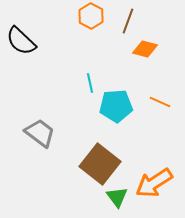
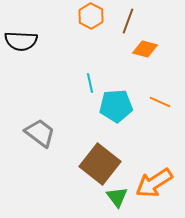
black semicircle: rotated 40 degrees counterclockwise
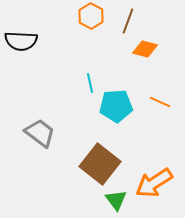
green triangle: moved 1 px left, 3 px down
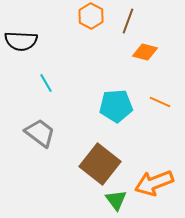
orange diamond: moved 3 px down
cyan line: moved 44 px left; rotated 18 degrees counterclockwise
orange arrow: rotated 12 degrees clockwise
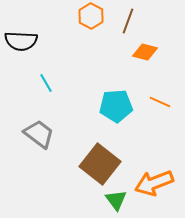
gray trapezoid: moved 1 px left, 1 px down
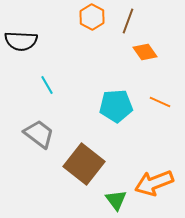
orange hexagon: moved 1 px right, 1 px down
orange diamond: rotated 40 degrees clockwise
cyan line: moved 1 px right, 2 px down
brown square: moved 16 px left
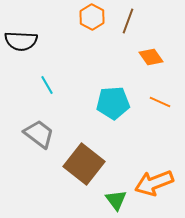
orange diamond: moved 6 px right, 5 px down
cyan pentagon: moved 3 px left, 3 px up
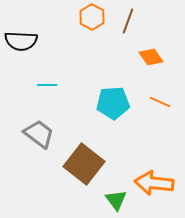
cyan line: rotated 60 degrees counterclockwise
orange arrow: rotated 27 degrees clockwise
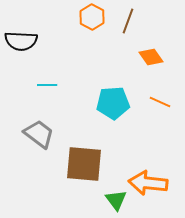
brown square: rotated 33 degrees counterclockwise
orange arrow: moved 6 px left
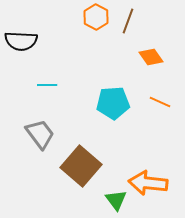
orange hexagon: moved 4 px right
gray trapezoid: moved 1 px right; rotated 16 degrees clockwise
brown square: moved 3 px left, 2 px down; rotated 36 degrees clockwise
